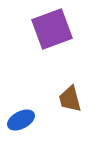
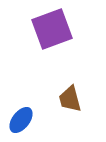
blue ellipse: rotated 24 degrees counterclockwise
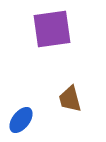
purple square: rotated 12 degrees clockwise
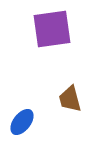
blue ellipse: moved 1 px right, 2 px down
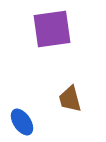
blue ellipse: rotated 72 degrees counterclockwise
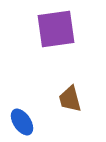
purple square: moved 4 px right
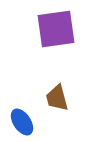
brown trapezoid: moved 13 px left, 1 px up
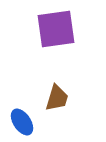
brown trapezoid: rotated 148 degrees counterclockwise
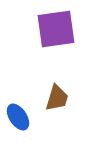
blue ellipse: moved 4 px left, 5 px up
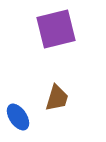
purple square: rotated 6 degrees counterclockwise
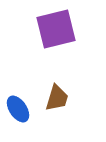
blue ellipse: moved 8 px up
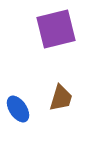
brown trapezoid: moved 4 px right
